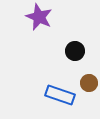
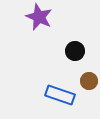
brown circle: moved 2 px up
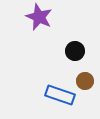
brown circle: moved 4 px left
